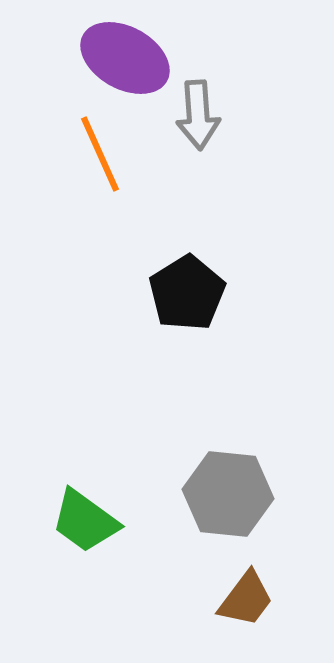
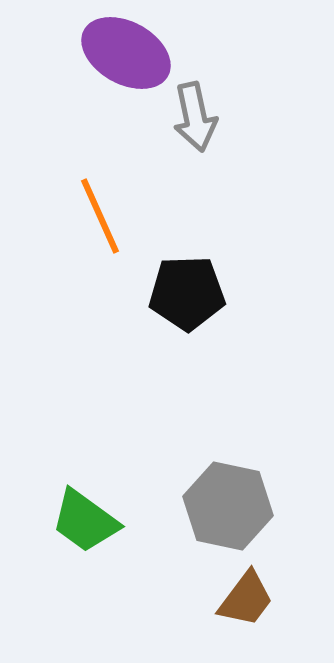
purple ellipse: moved 1 px right, 5 px up
gray arrow: moved 3 px left, 2 px down; rotated 8 degrees counterclockwise
orange line: moved 62 px down
black pentagon: rotated 30 degrees clockwise
gray hexagon: moved 12 px down; rotated 6 degrees clockwise
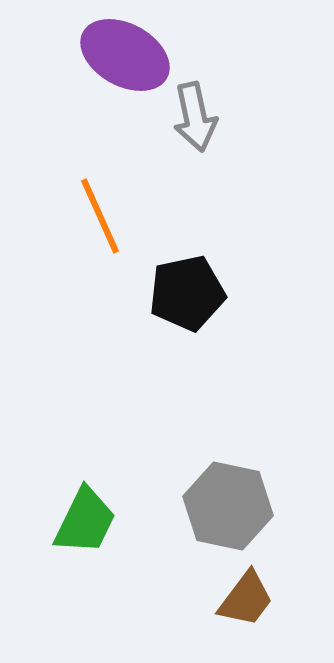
purple ellipse: moved 1 px left, 2 px down
black pentagon: rotated 10 degrees counterclockwise
green trapezoid: rotated 100 degrees counterclockwise
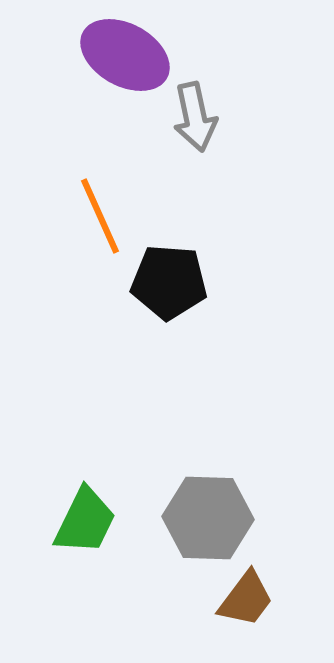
black pentagon: moved 18 px left, 11 px up; rotated 16 degrees clockwise
gray hexagon: moved 20 px left, 12 px down; rotated 10 degrees counterclockwise
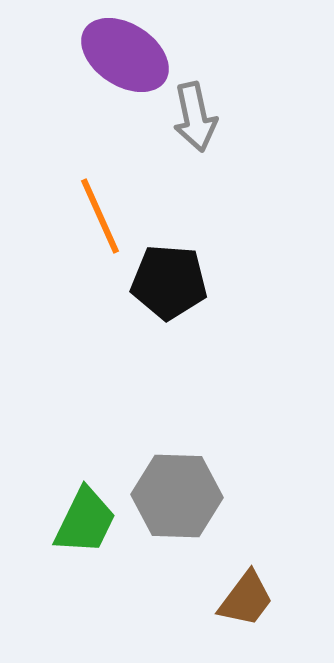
purple ellipse: rotated 4 degrees clockwise
gray hexagon: moved 31 px left, 22 px up
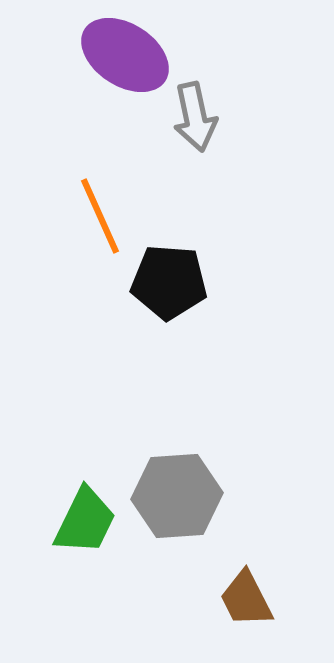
gray hexagon: rotated 6 degrees counterclockwise
brown trapezoid: rotated 116 degrees clockwise
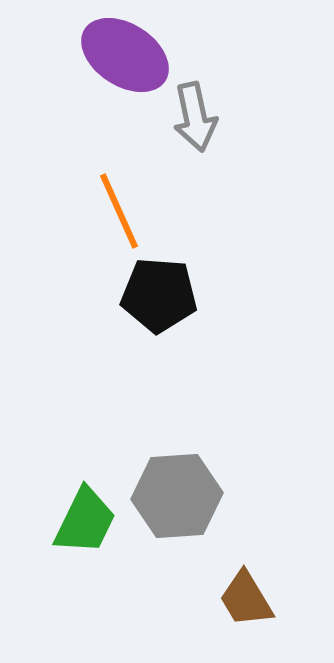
orange line: moved 19 px right, 5 px up
black pentagon: moved 10 px left, 13 px down
brown trapezoid: rotated 4 degrees counterclockwise
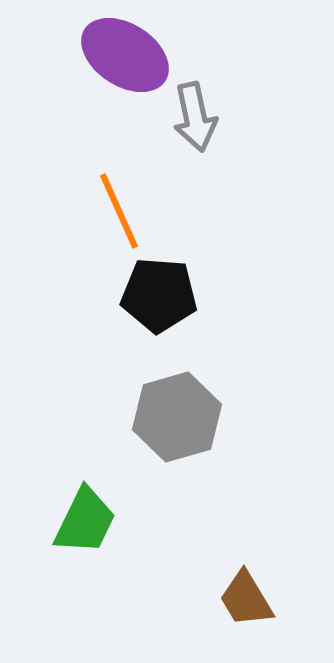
gray hexagon: moved 79 px up; rotated 12 degrees counterclockwise
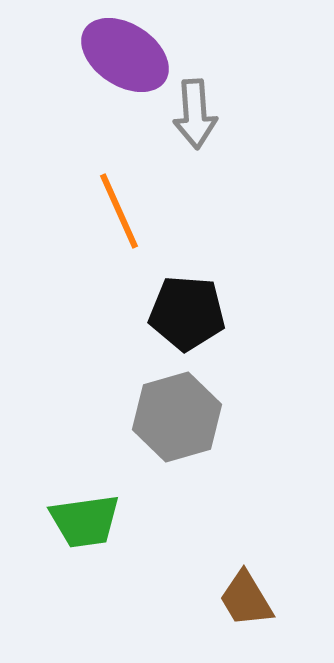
gray arrow: moved 3 px up; rotated 8 degrees clockwise
black pentagon: moved 28 px right, 18 px down
green trapezoid: rotated 56 degrees clockwise
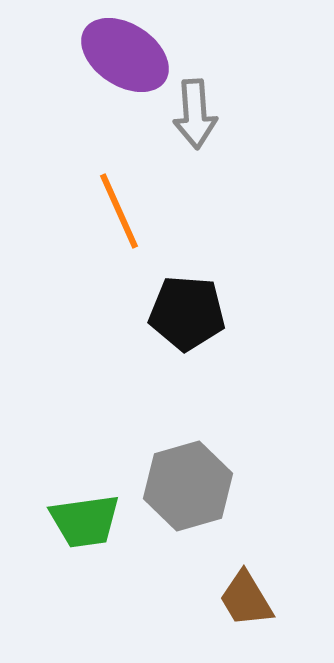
gray hexagon: moved 11 px right, 69 px down
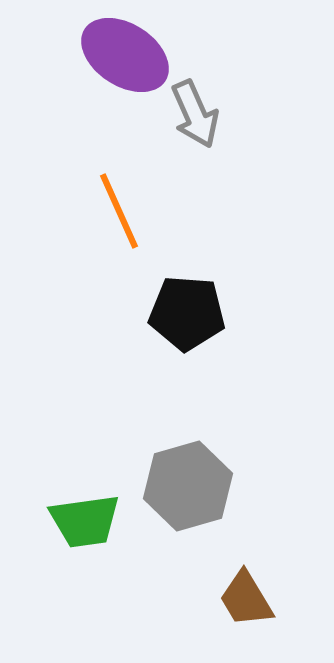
gray arrow: rotated 20 degrees counterclockwise
